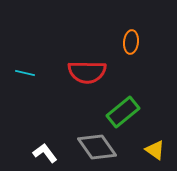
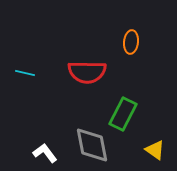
green rectangle: moved 2 px down; rotated 24 degrees counterclockwise
gray diamond: moved 5 px left, 2 px up; rotated 24 degrees clockwise
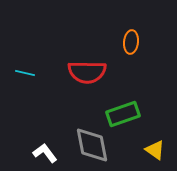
green rectangle: rotated 44 degrees clockwise
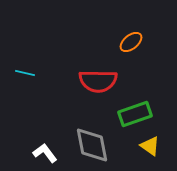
orange ellipse: rotated 45 degrees clockwise
red semicircle: moved 11 px right, 9 px down
green rectangle: moved 12 px right
yellow triangle: moved 5 px left, 4 px up
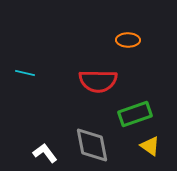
orange ellipse: moved 3 px left, 2 px up; rotated 40 degrees clockwise
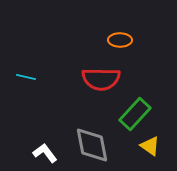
orange ellipse: moved 8 px left
cyan line: moved 1 px right, 4 px down
red semicircle: moved 3 px right, 2 px up
green rectangle: rotated 28 degrees counterclockwise
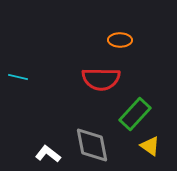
cyan line: moved 8 px left
white L-shape: moved 3 px right, 1 px down; rotated 15 degrees counterclockwise
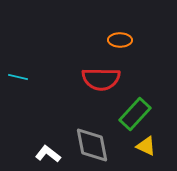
yellow triangle: moved 4 px left; rotated 10 degrees counterclockwise
